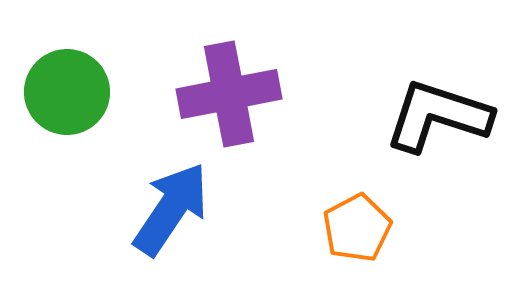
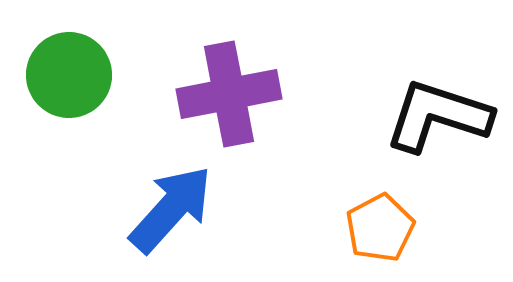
green circle: moved 2 px right, 17 px up
blue arrow: rotated 8 degrees clockwise
orange pentagon: moved 23 px right
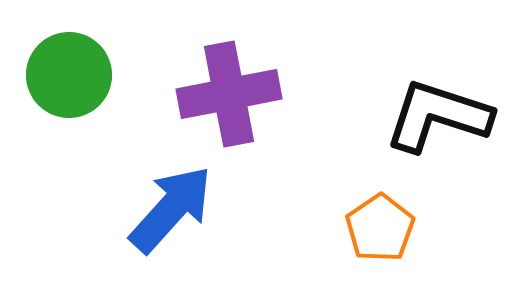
orange pentagon: rotated 6 degrees counterclockwise
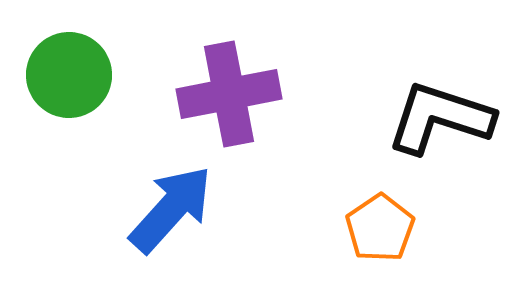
black L-shape: moved 2 px right, 2 px down
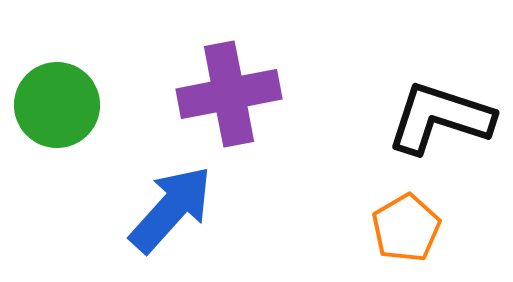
green circle: moved 12 px left, 30 px down
orange pentagon: moved 26 px right; rotated 4 degrees clockwise
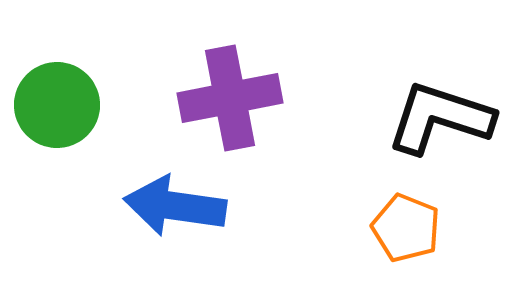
purple cross: moved 1 px right, 4 px down
blue arrow: moved 4 px right, 3 px up; rotated 124 degrees counterclockwise
orange pentagon: rotated 20 degrees counterclockwise
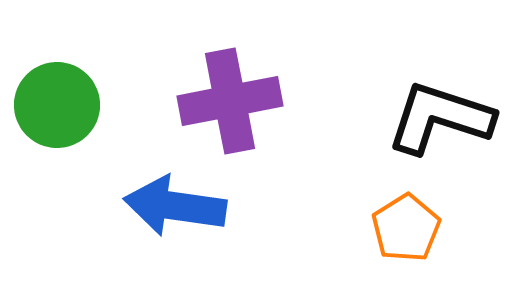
purple cross: moved 3 px down
orange pentagon: rotated 18 degrees clockwise
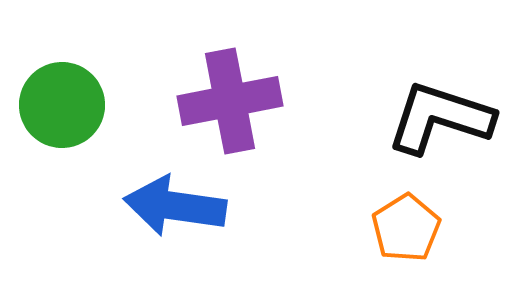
green circle: moved 5 px right
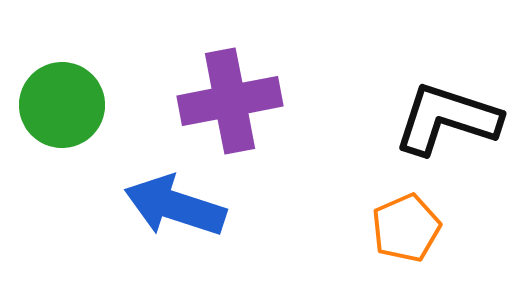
black L-shape: moved 7 px right, 1 px down
blue arrow: rotated 10 degrees clockwise
orange pentagon: rotated 8 degrees clockwise
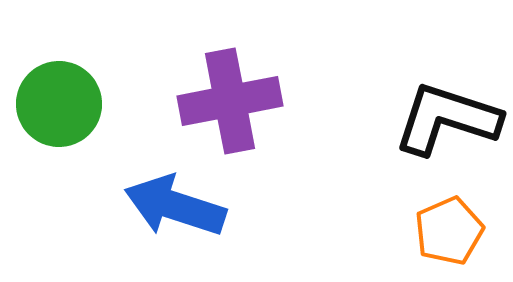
green circle: moved 3 px left, 1 px up
orange pentagon: moved 43 px right, 3 px down
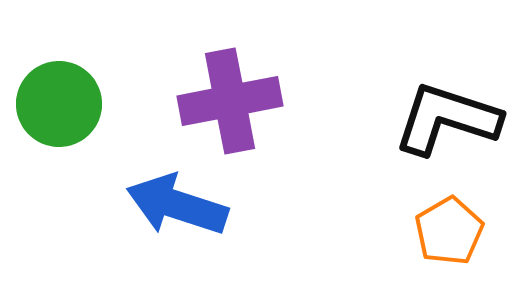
blue arrow: moved 2 px right, 1 px up
orange pentagon: rotated 6 degrees counterclockwise
